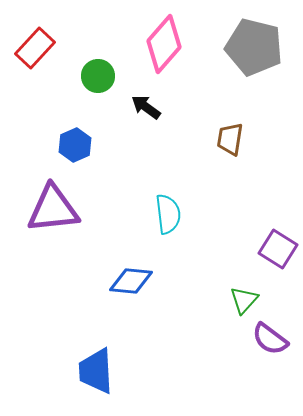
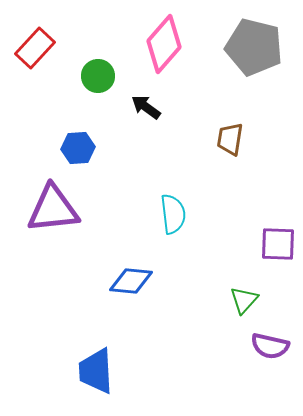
blue hexagon: moved 3 px right, 3 px down; rotated 20 degrees clockwise
cyan semicircle: moved 5 px right
purple square: moved 5 px up; rotated 30 degrees counterclockwise
purple semicircle: moved 7 px down; rotated 24 degrees counterclockwise
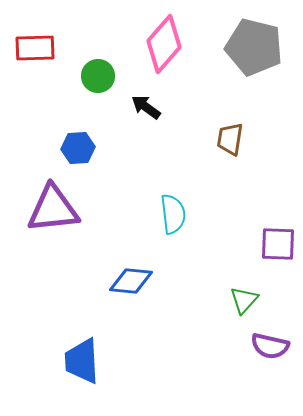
red rectangle: rotated 45 degrees clockwise
blue trapezoid: moved 14 px left, 10 px up
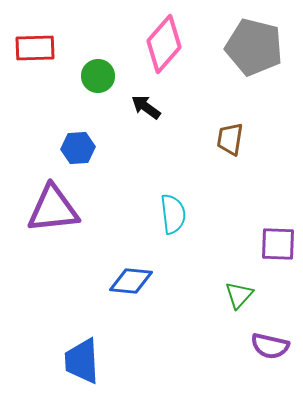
green triangle: moved 5 px left, 5 px up
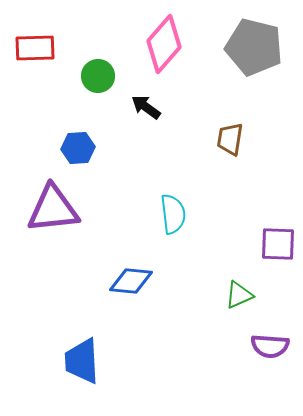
green triangle: rotated 24 degrees clockwise
purple semicircle: rotated 9 degrees counterclockwise
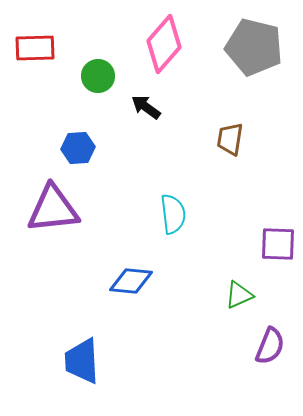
purple semicircle: rotated 72 degrees counterclockwise
